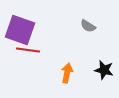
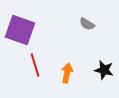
gray semicircle: moved 1 px left, 2 px up
red line: moved 7 px right, 15 px down; rotated 65 degrees clockwise
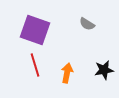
purple square: moved 15 px right
black star: rotated 24 degrees counterclockwise
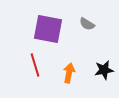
purple square: moved 13 px right, 1 px up; rotated 8 degrees counterclockwise
orange arrow: moved 2 px right
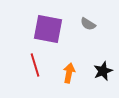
gray semicircle: moved 1 px right
black star: moved 1 px left, 1 px down; rotated 12 degrees counterclockwise
